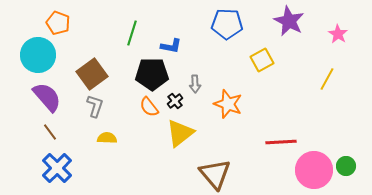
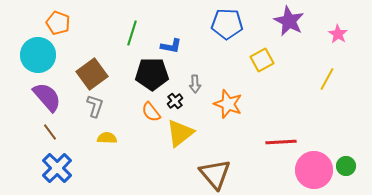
orange semicircle: moved 2 px right, 5 px down
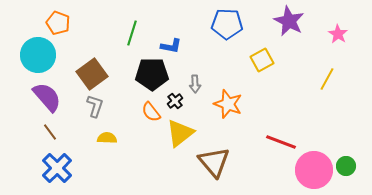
red line: rotated 24 degrees clockwise
brown triangle: moved 1 px left, 12 px up
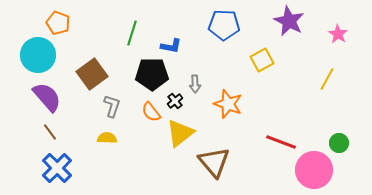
blue pentagon: moved 3 px left, 1 px down
gray L-shape: moved 17 px right
green circle: moved 7 px left, 23 px up
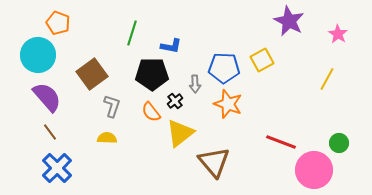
blue pentagon: moved 43 px down
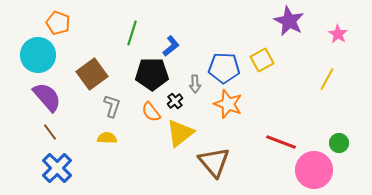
blue L-shape: rotated 50 degrees counterclockwise
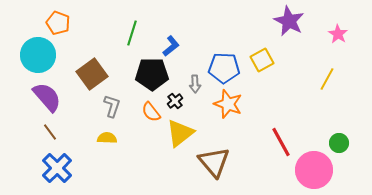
red line: rotated 40 degrees clockwise
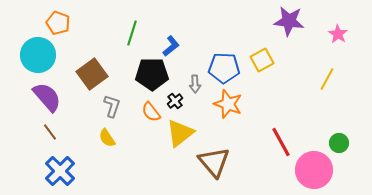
purple star: rotated 20 degrees counterclockwise
yellow semicircle: rotated 126 degrees counterclockwise
blue cross: moved 3 px right, 3 px down
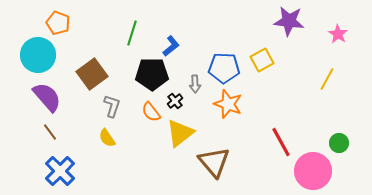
pink circle: moved 1 px left, 1 px down
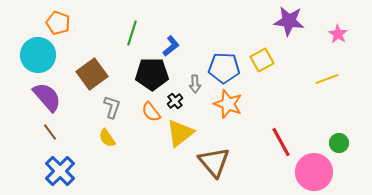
yellow line: rotated 40 degrees clockwise
gray L-shape: moved 1 px down
pink circle: moved 1 px right, 1 px down
